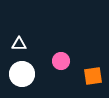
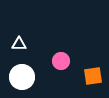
white circle: moved 3 px down
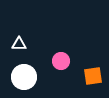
white circle: moved 2 px right
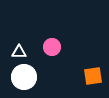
white triangle: moved 8 px down
pink circle: moved 9 px left, 14 px up
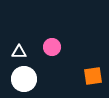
white circle: moved 2 px down
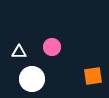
white circle: moved 8 px right
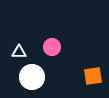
white circle: moved 2 px up
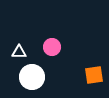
orange square: moved 1 px right, 1 px up
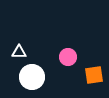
pink circle: moved 16 px right, 10 px down
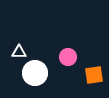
white circle: moved 3 px right, 4 px up
